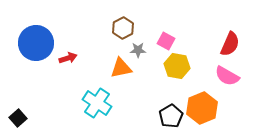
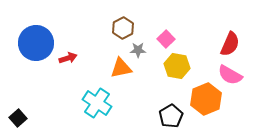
pink square: moved 2 px up; rotated 18 degrees clockwise
pink semicircle: moved 3 px right, 1 px up
orange hexagon: moved 4 px right, 9 px up
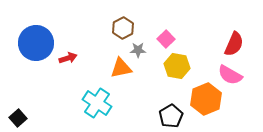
red semicircle: moved 4 px right
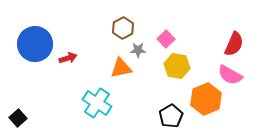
blue circle: moved 1 px left, 1 px down
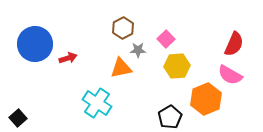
yellow hexagon: rotated 15 degrees counterclockwise
black pentagon: moved 1 px left, 1 px down
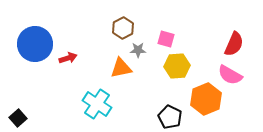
pink square: rotated 30 degrees counterclockwise
cyan cross: moved 1 px down
black pentagon: rotated 15 degrees counterclockwise
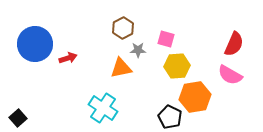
orange hexagon: moved 11 px left, 2 px up; rotated 12 degrees clockwise
cyan cross: moved 6 px right, 4 px down
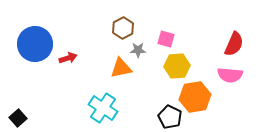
pink semicircle: rotated 25 degrees counterclockwise
